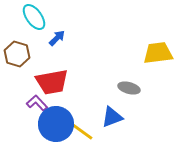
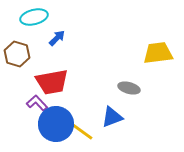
cyan ellipse: rotated 68 degrees counterclockwise
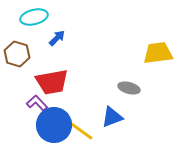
blue circle: moved 2 px left, 1 px down
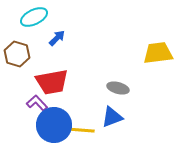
cyan ellipse: rotated 12 degrees counterclockwise
gray ellipse: moved 11 px left
yellow line: rotated 32 degrees counterclockwise
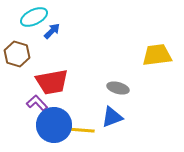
blue arrow: moved 5 px left, 7 px up
yellow trapezoid: moved 1 px left, 2 px down
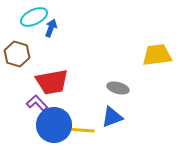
blue arrow: moved 1 px left, 3 px up; rotated 24 degrees counterclockwise
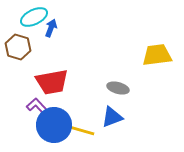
brown hexagon: moved 1 px right, 7 px up
purple L-shape: moved 3 px down
yellow line: rotated 12 degrees clockwise
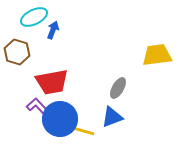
blue arrow: moved 2 px right, 2 px down
brown hexagon: moved 1 px left, 5 px down
gray ellipse: rotated 75 degrees counterclockwise
blue circle: moved 6 px right, 6 px up
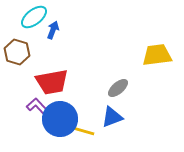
cyan ellipse: rotated 12 degrees counterclockwise
gray ellipse: rotated 20 degrees clockwise
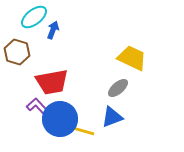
yellow trapezoid: moved 25 px left, 3 px down; rotated 32 degrees clockwise
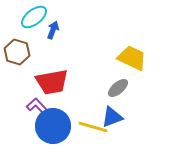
blue circle: moved 7 px left, 7 px down
yellow line: moved 13 px right, 3 px up
